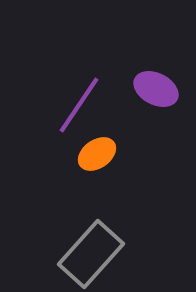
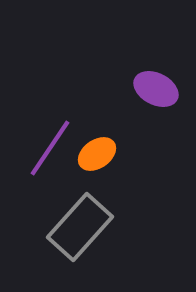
purple line: moved 29 px left, 43 px down
gray rectangle: moved 11 px left, 27 px up
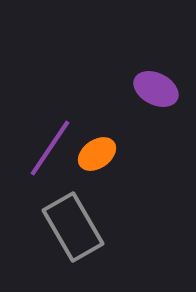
gray rectangle: moved 7 px left; rotated 72 degrees counterclockwise
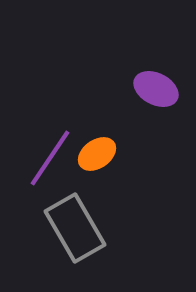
purple line: moved 10 px down
gray rectangle: moved 2 px right, 1 px down
